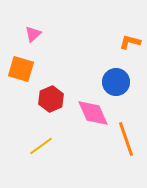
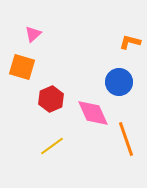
orange square: moved 1 px right, 2 px up
blue circle: moved 3 px right
yellow line: moved 11 px right
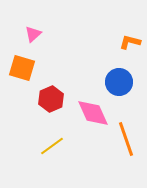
orange square: moved 1 px down
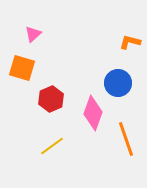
blue circle: moved 1 px left, 1 px down
pink diamond: rotated 44 degrees clockwise
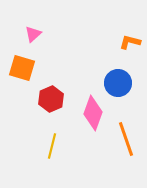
yellow line: rotated 40 degrees counterclockwise
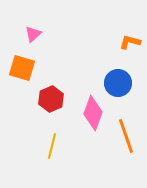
orange line: moved 3 px up
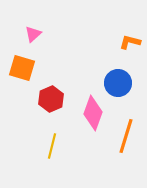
orange line: rotated 36 degrees clockwise
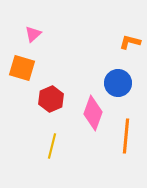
orange line: rotated 12 degrees counterclockwise
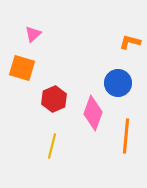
red hexagon: moved 3 px right
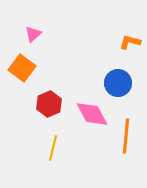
orange square: rotated 20 degrees clockwise
red hexagon: moved 5 px left, 5 px down
pink diamond: moved 1 px left, 1 px down; rotated 48 degrees counterclockwise
yellow line: moved 1 px right, 2 px down
